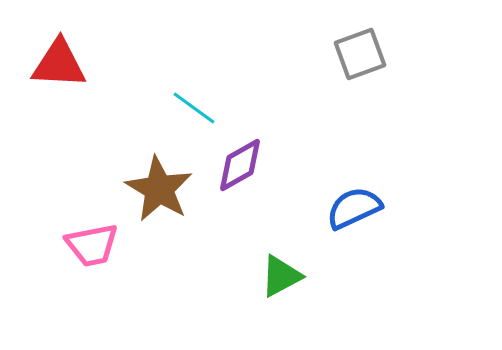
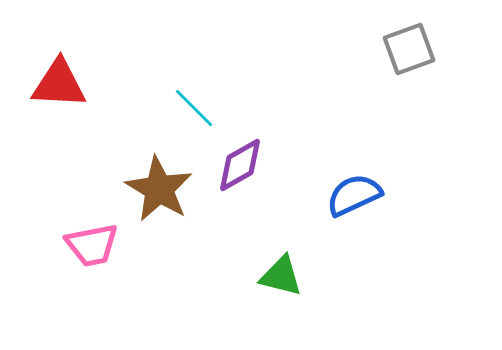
gray square: moved 49 px right, 5 px up
red triangle: moved 20 px down
cyan line: rotated 9 degrees clockwise
blue semicircle: moved 13 px up
green triangle: rotated 42 degrees clockwise
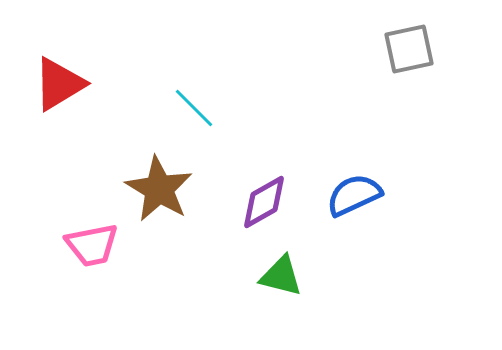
gray square: rotated 8 degrees clockwise
red triangle: rotated 34 degrees counterclockwise
purple diamond: moved 24 px right, 37 px down
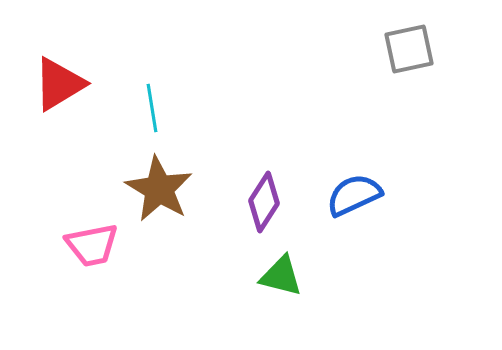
cyan line: moved 42 px left; rotated 36 degrees clockwise
purple diamond: rotated 28 degrees counterclockwise
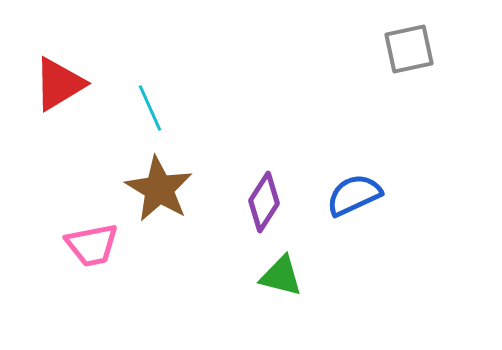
cyan line: moved 2 px left; rotated 15 degrees counterclockwise
